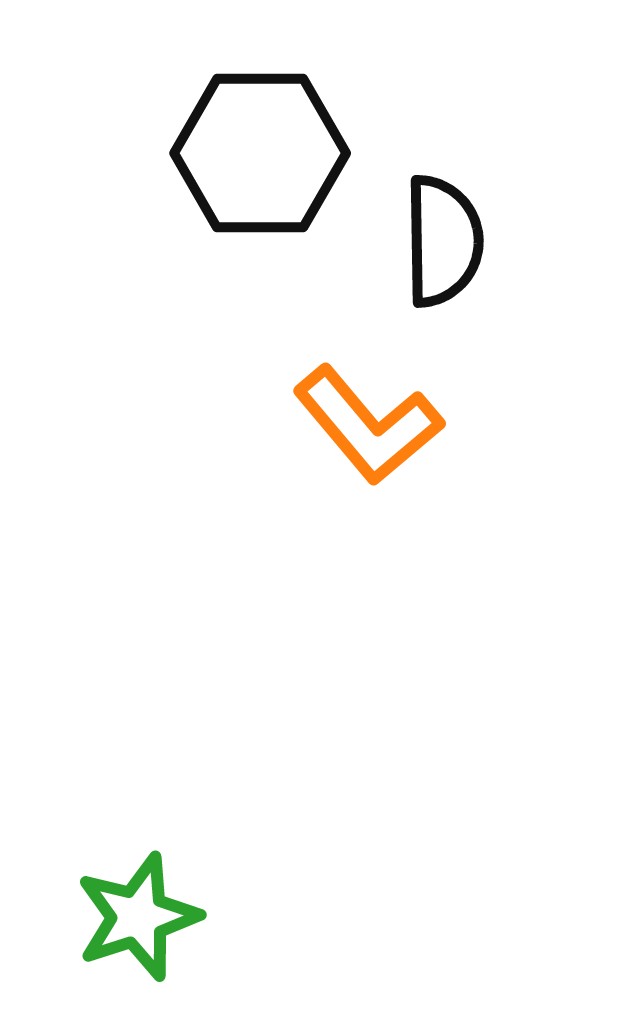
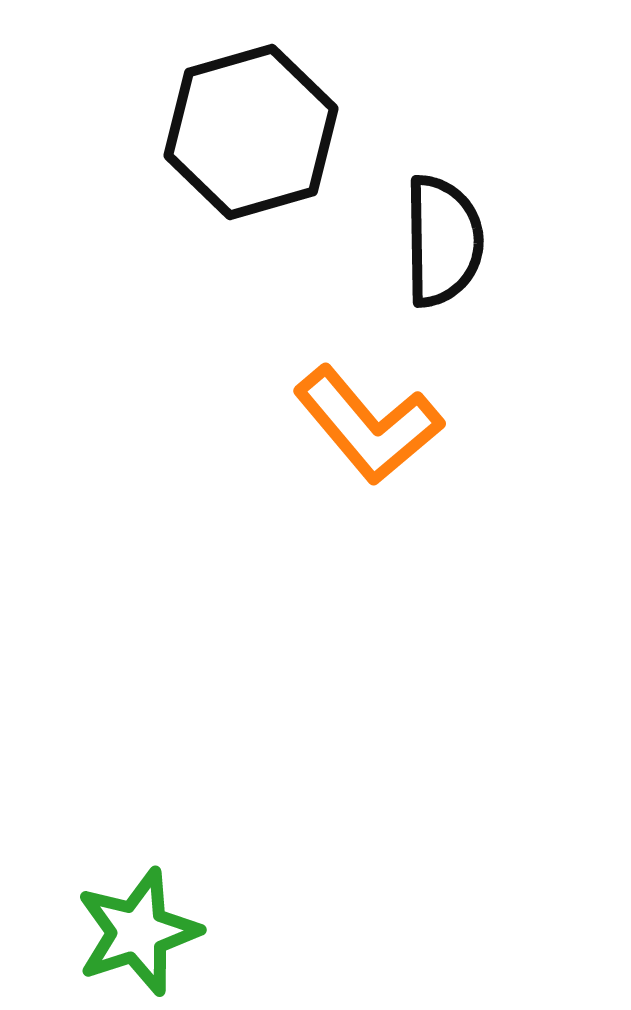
black hexagon: moved 9 px left, 21 px up; rotated 16 degrees counterclockwise
green star: moved 15 px down
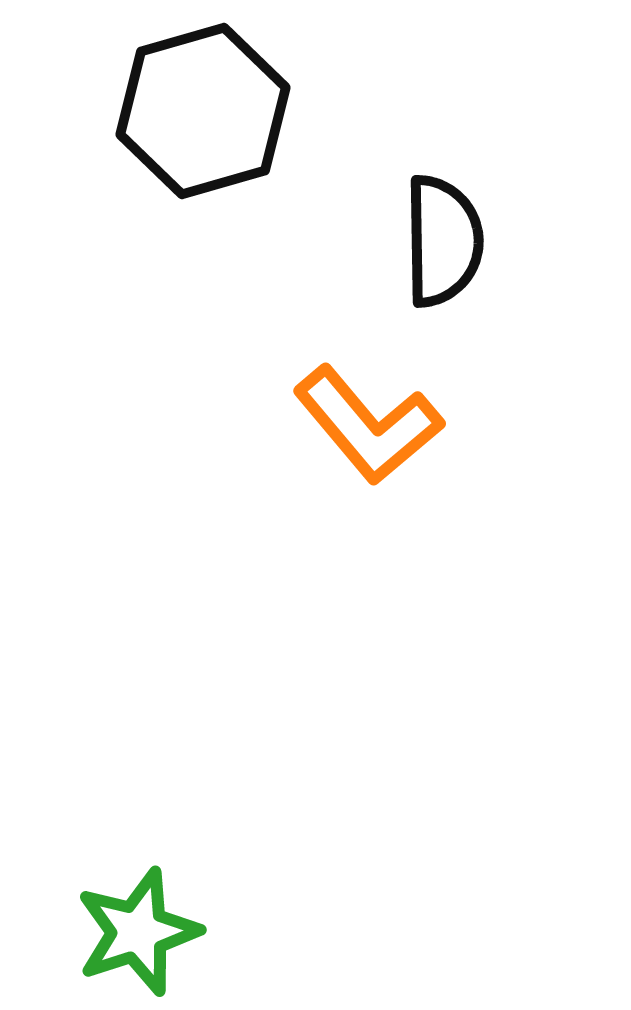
black hexagon: moved 48 px left, 21 px up
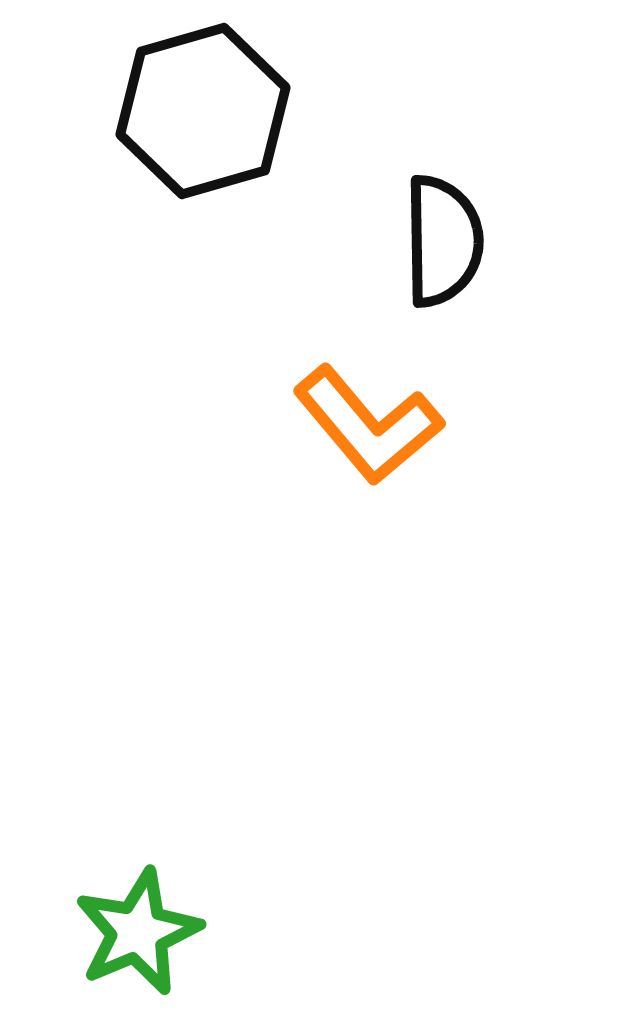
green star: rotated 5 degrees counterclockwise
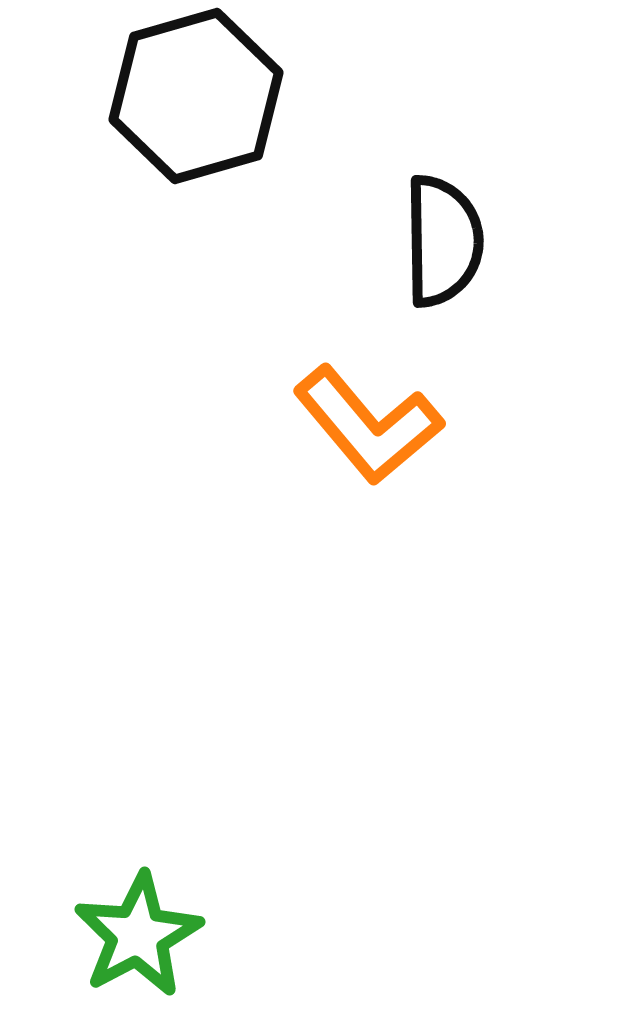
black hexagon: moved 7 px left, 15 px up
green star: moved 3 px down; rotated 5 degrees counterclockwise
